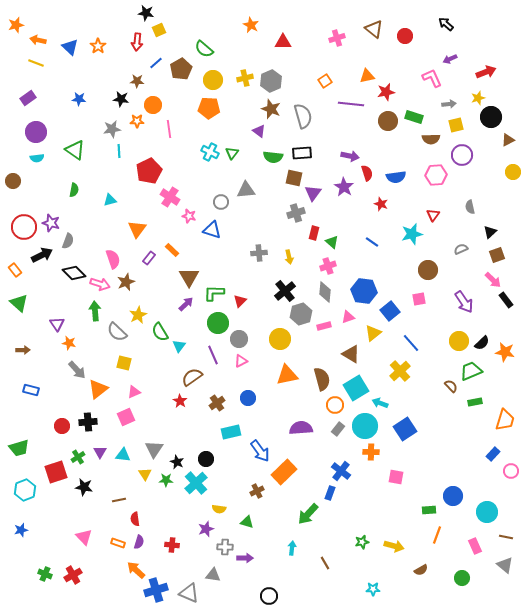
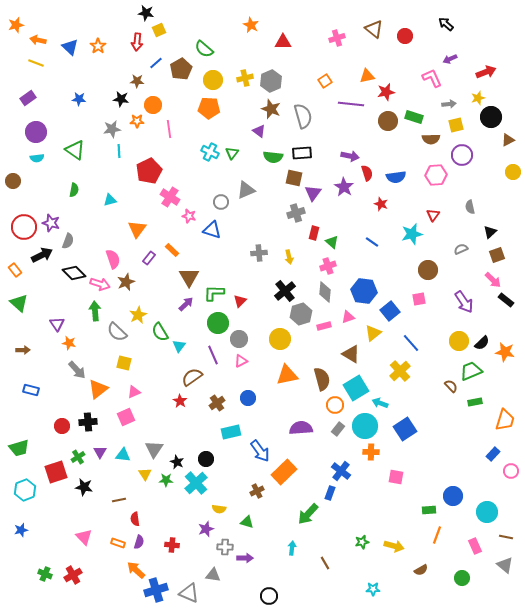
gray triangle at (246, 190): rotated 18 degrees counterclockwise
black rectangle at (506, 300): rotated 14 degrees counterclockwise
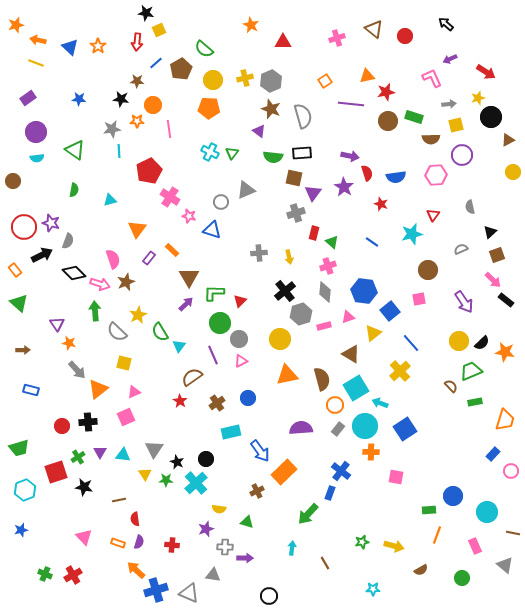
red arrow at (486, 72): rotated 54 degrees clockwise
green circle at (218, 323): moved 2 px right
brown line at (506, 537): moved 7 px right, 4 px up
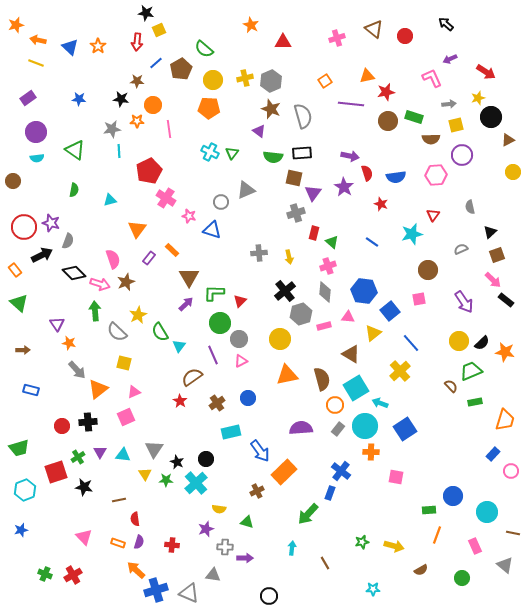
pink cross at (170, 197): moved 4 px left, 1 px down
pink triangle at (348, 317): rotated 24 degrees clockwise
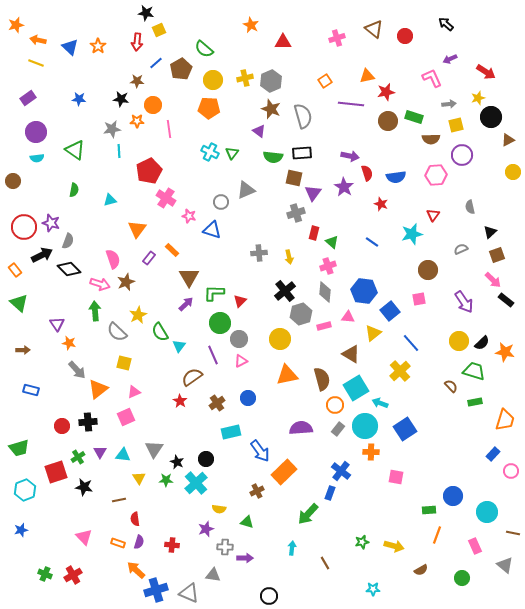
black diamond at (74, 273): moved 5 px left, 4 px up
green trapezoid at (471, 371): moved 3 px right; rotated 40 degrees clockwise
yellow triangle at (145, 474): moved 6 px left, 4 px down
